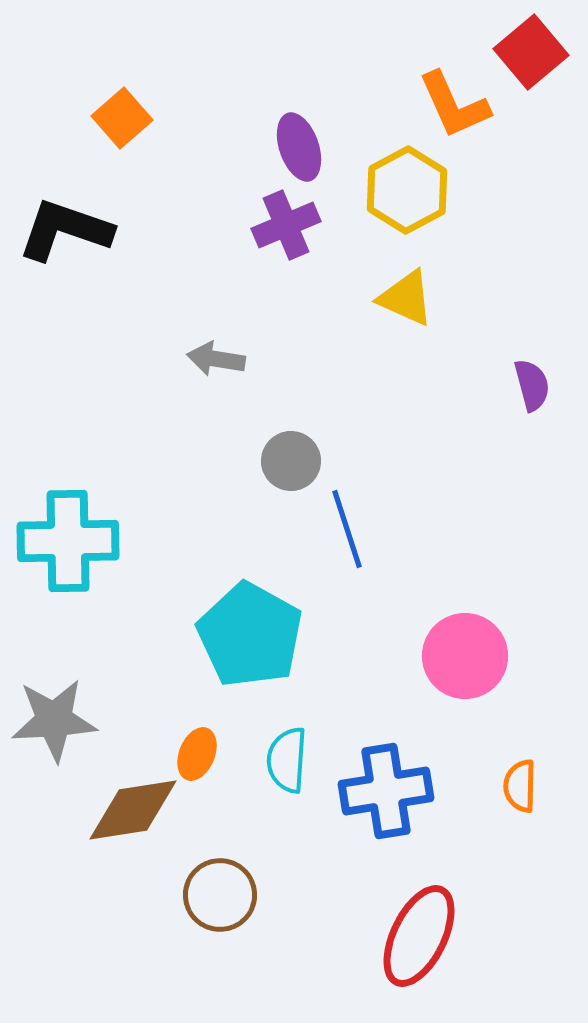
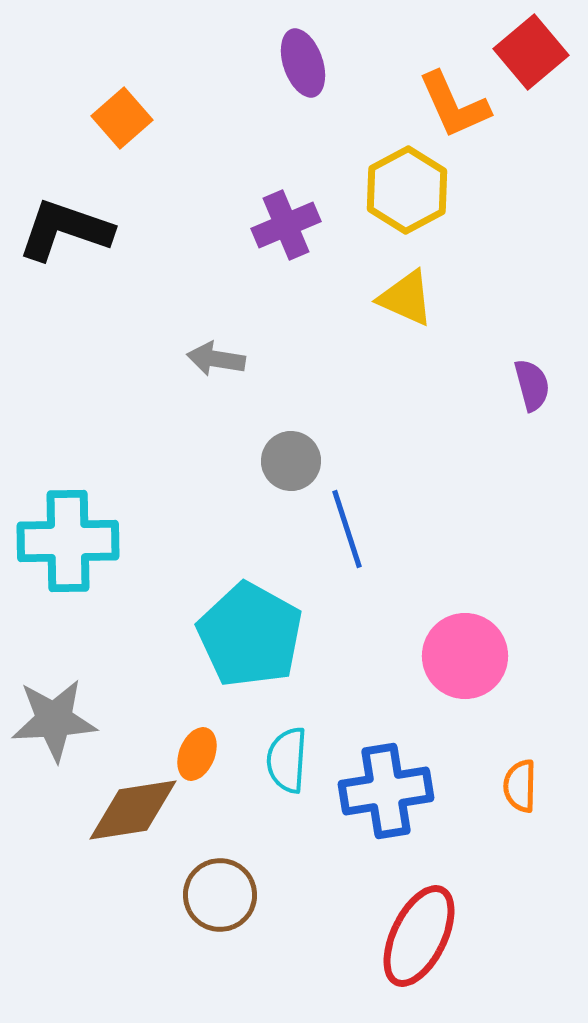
purple ellipse: moved 4 px right, 84 px up
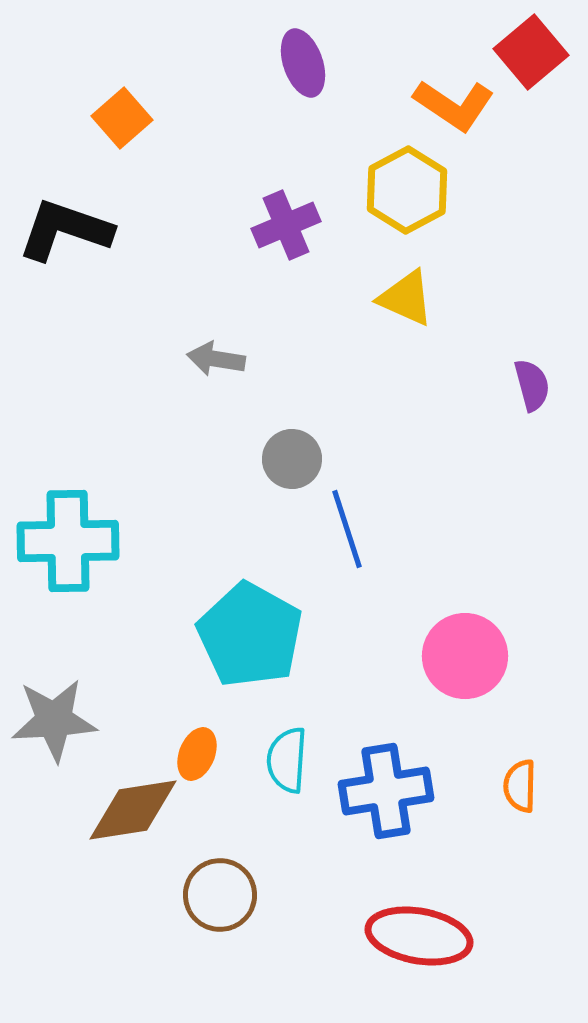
orange L-shape: rotated 32 degrees counterclockwise
gray circle: moved 1 px right, 2 px up
red ellipse: rotated 74 degrees clockwise
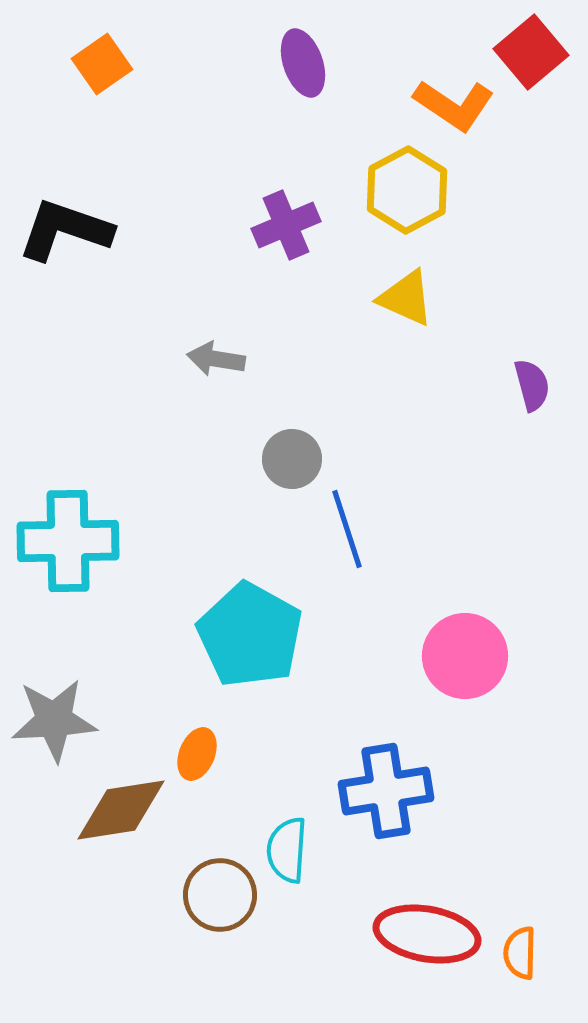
orange square: moved 20 px left, 54 px up; rotated 6 degrees clockwise
cyan semicircle: moved 90 px down
orange semicircle: moved 167 px down
brown diamond: moved 12 px left
red ellipse: moved 8 px right, 2 px up
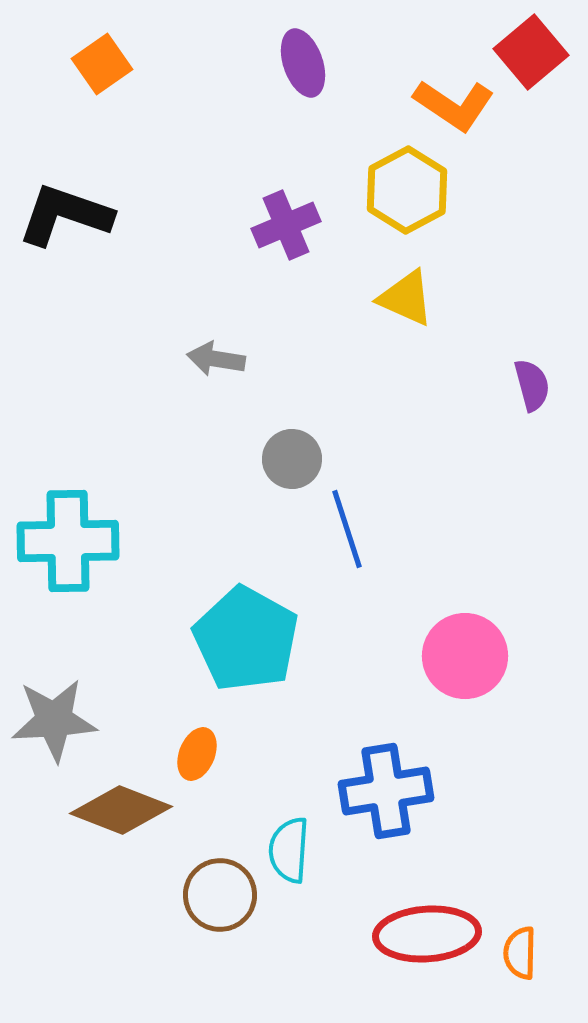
black L-shape: moved 15 px up
cyan pentagon: moved 4 px left, 4 px down
brown diamond: rotated 30 degrees clockwise
cyan semicircle: moved 2 px right
red ellipse: rotated 14 degrees counterclockwise
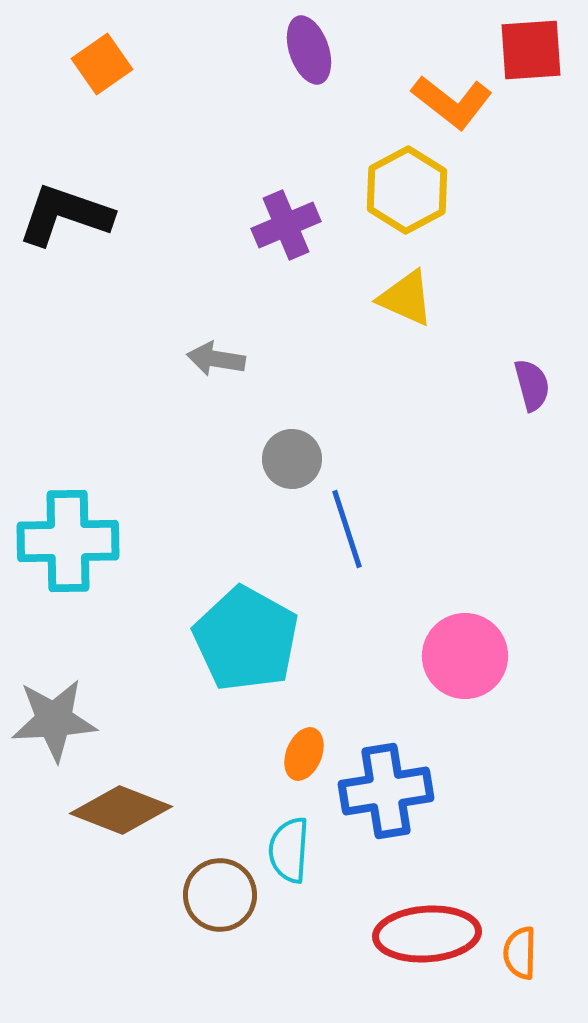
red square: moved 2 px up; rotated 36 degrees clockwise
purple ellipse: moved 6 px right, 13 px up
orange L-shape: moved 2 px left, 3 px up; rotated 4 degrees clockwise
orange ellipse: moved 107 px right
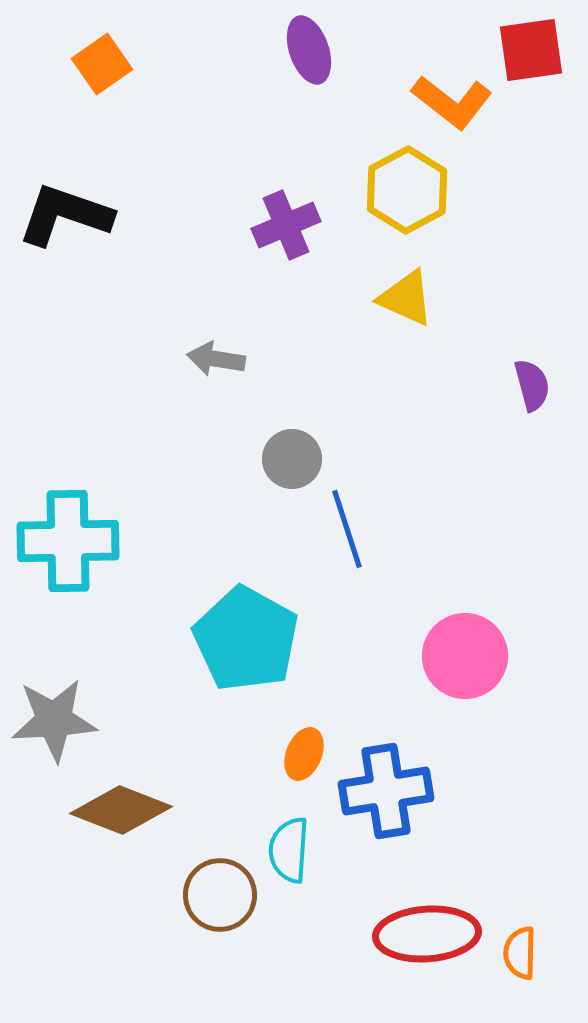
red square: rotated 4 degrees counterclockwise
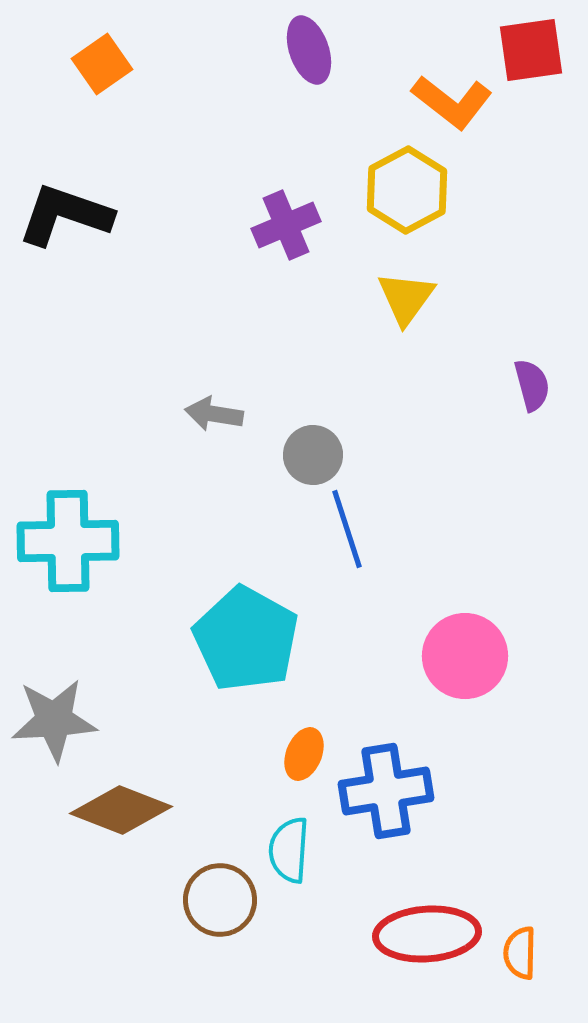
yellow triangle: rotated 42 degrees clockwise
gray arrow: moved 2 px left, 55 px down
gray circle: moved 21 px right, 4 px up
brown circle: moved 5 px down
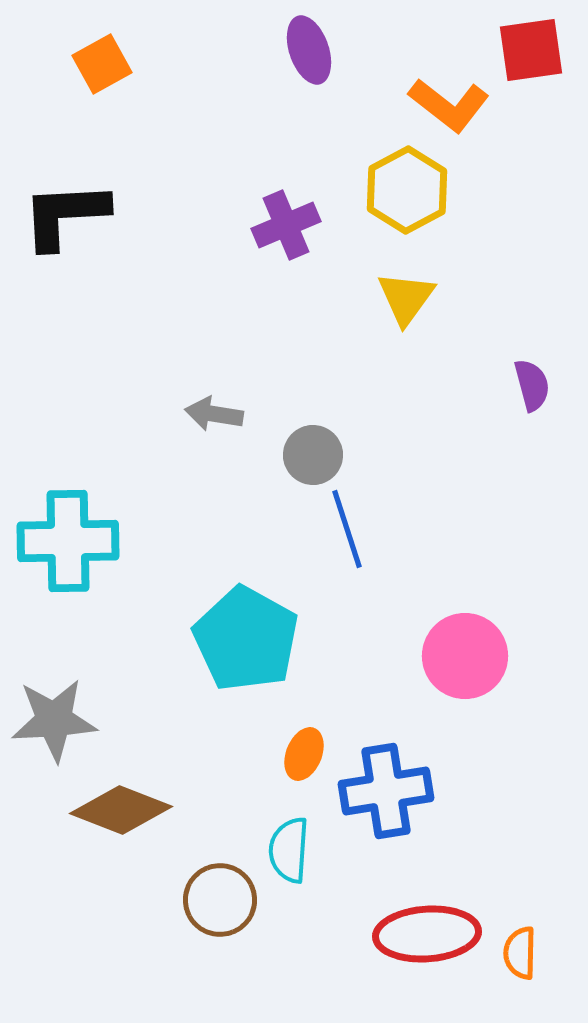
orange square: rotated 6 degrees clockwise
orange L-shape: moved 3 px left, 3 px down
black L-shape: rotated 22 degrees counterclockwise
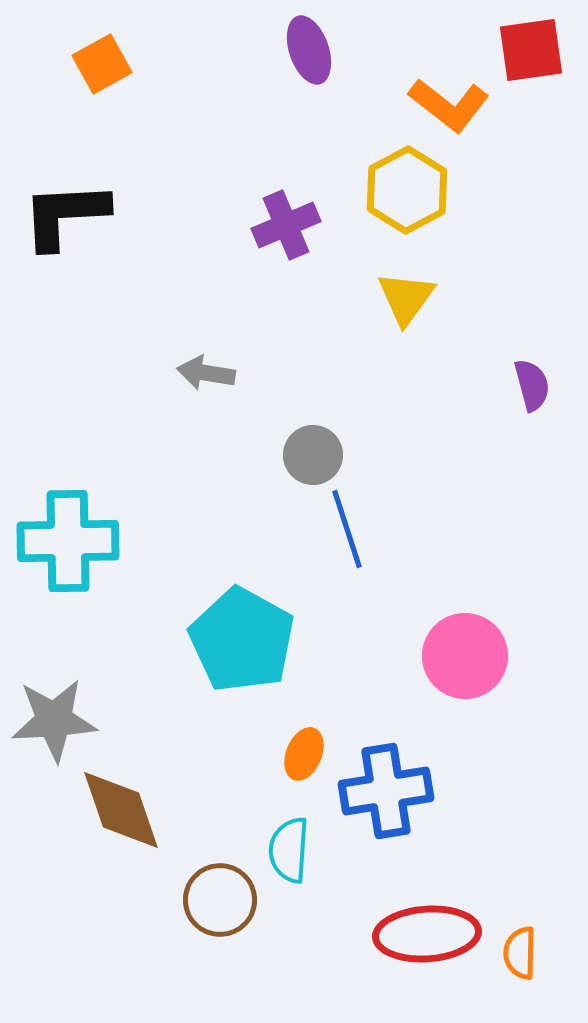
gray arrow: moved 8 px left, 41 px up
cyan pentagon: moved 4 px left, 1 px down
brown diamond: rotated 50 degrees clockwise
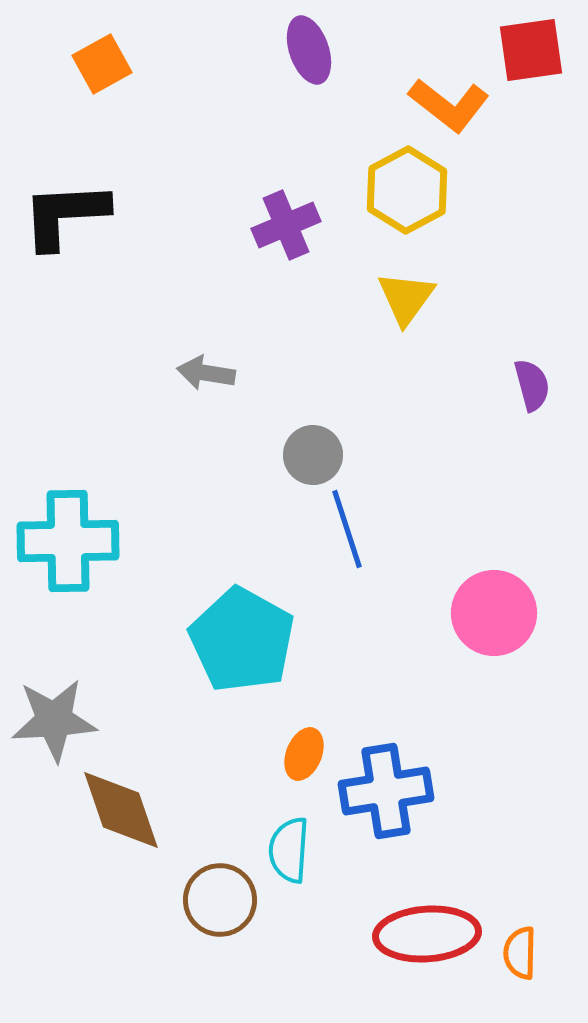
pink circle: moved 29 px right, 43 px up
